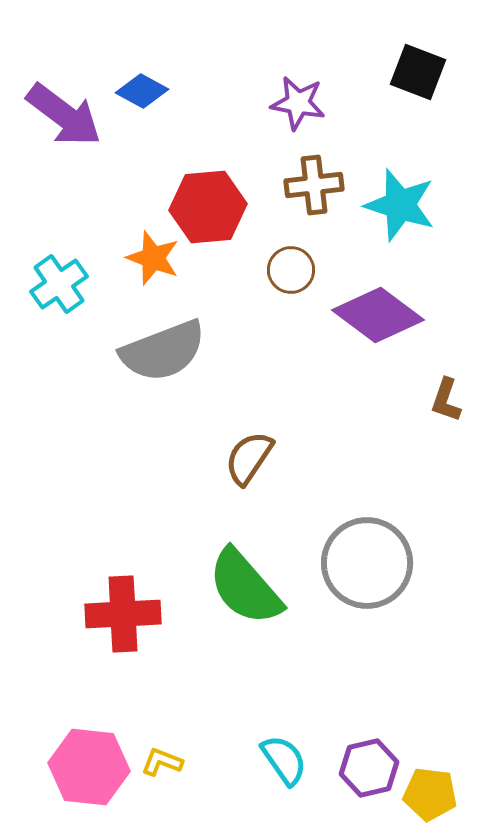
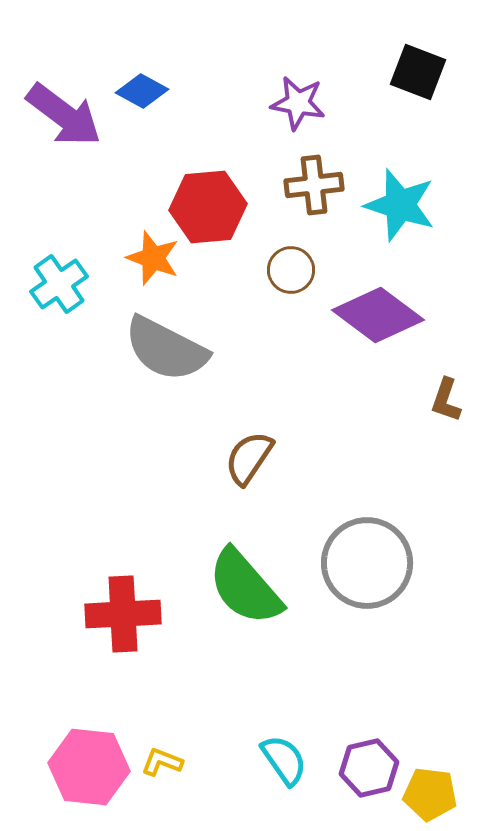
gray semicircle: moved 3 px right, 2 px up; rotated 48 degrees clockwise
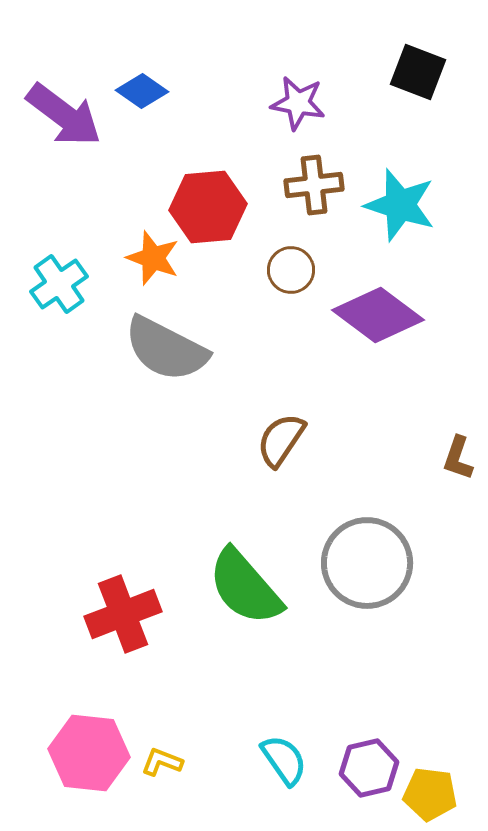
blue diamond: rotated 6 degrees clockwise
brown L-shape: moved 12 px right, 58 px down
brown semicircle: moved 32 px right, 18 px up
red cross: rotated 18 degrees counterclockwise
pink hexagon: moved 14 px up
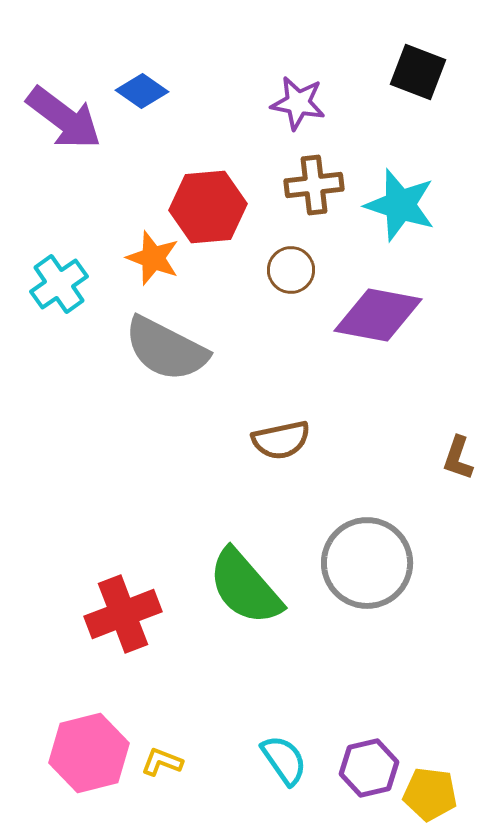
purple arrow: moved 3 px down
purple diamond: rotated 26 degrees counterclockwise
brown semicircle: rotated 136 degrees counterclockwise
pink hexagon: rotated 20 degrees counterclockwise
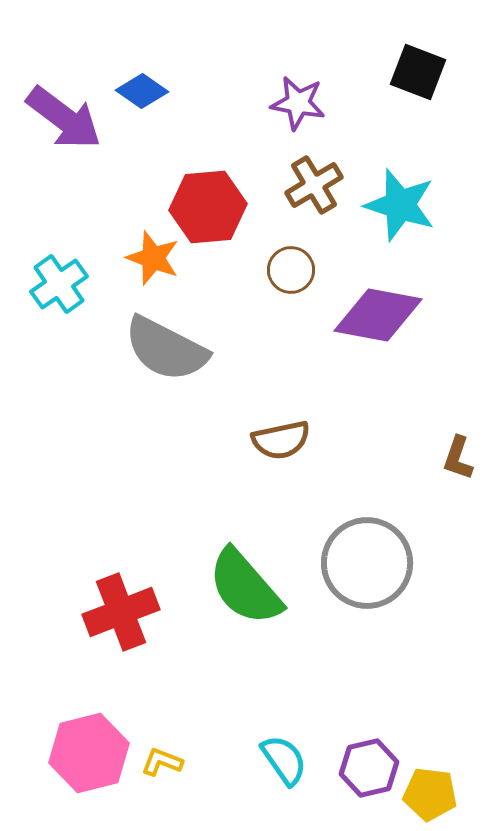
brown cross: rotated 24 degrees counterclockwise
red cross: moved 2 px left, 2 px up
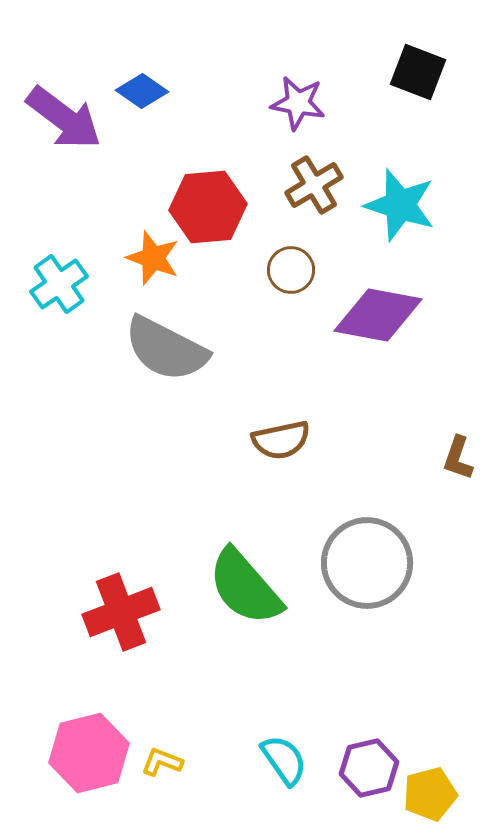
yellow pentagon: rotated 22 degrees counterclockwise
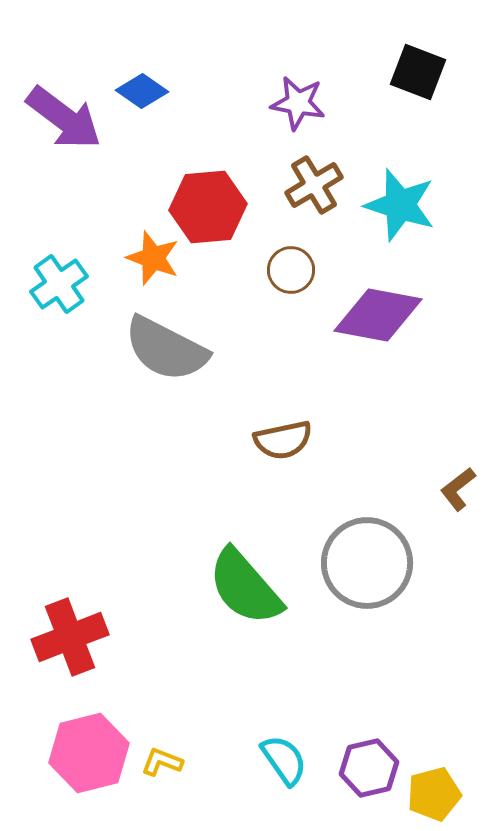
brown semicircle: moved 2 px right
brown L-shape: moved 31 px down; rotated 33 degrees clockwise
red cross: moved 51 px left, 25 px down
yellow pentagon: moved 4 px right
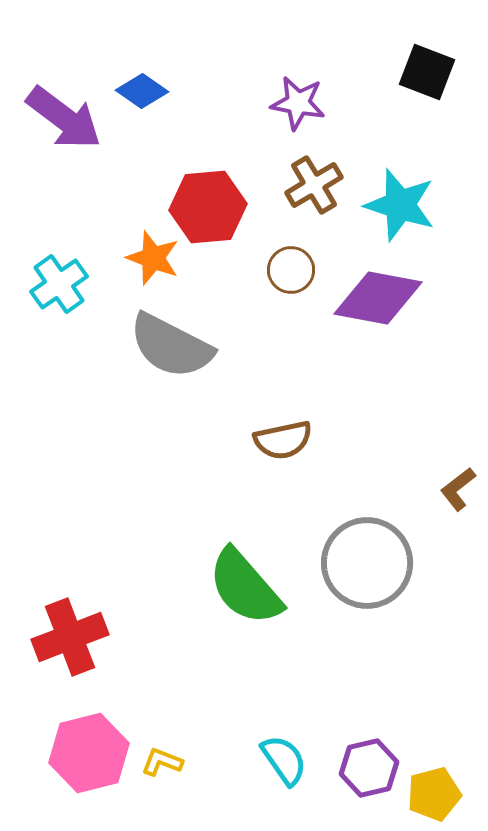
black square: moved 9 px right
purple diamond: moved 17 px up
gray semicircle: moved 5 px right, 3 px up
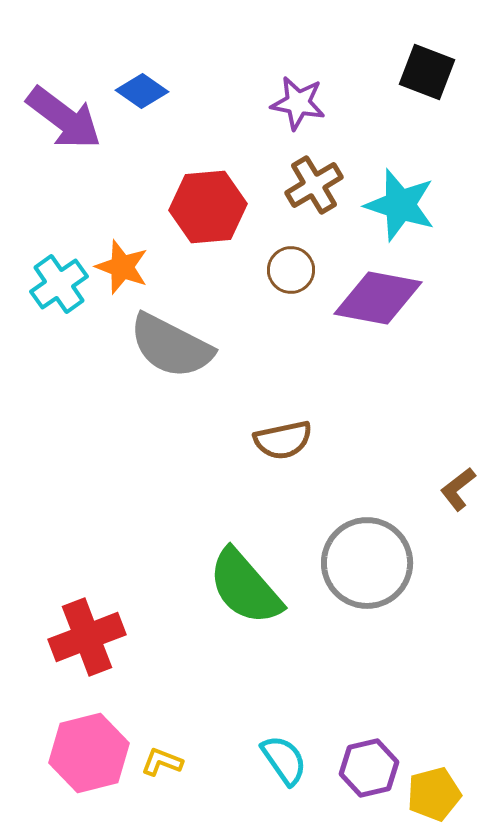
orange star: moved 31 px left, 9 px down
red cross: moved 17 px right
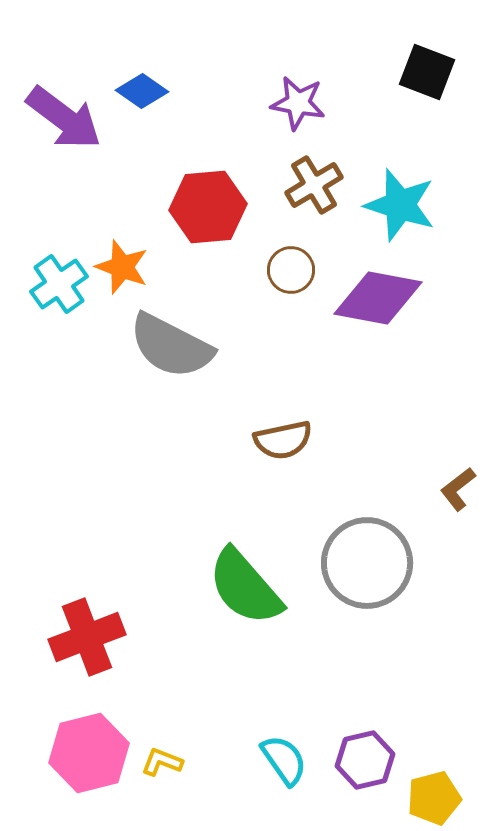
purple hexagon: moved 4 px left, 8 px up
yellow pentagon: moved 4 px down
